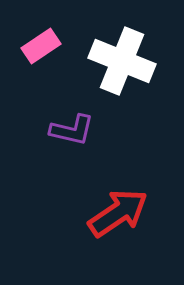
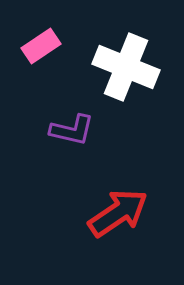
white cross: moved 4 px right, 6 px down
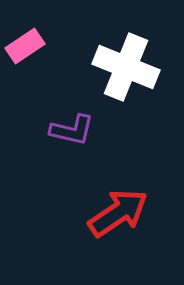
pink rectangle: moved 16 px left
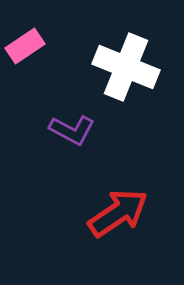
purple L-shape: rotated 15 degrees clockwise
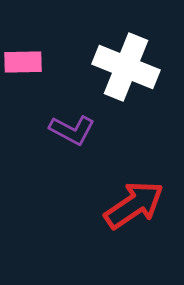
pink rectangle: moved 2 px left, 16 px down; rotated 33 degrees clockwise
red arrow: moved 16 px right, 8 px up
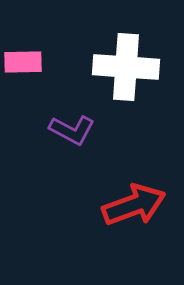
white cross: rotated 18 degrees counterclockwise
red arrow: rotated 14 degrees clockwise
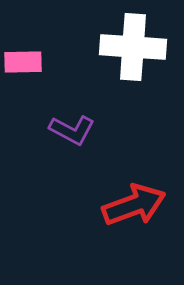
white cross: moved 7 px right, 20 px up
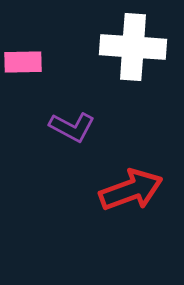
purple L-shape: moved 3 px up
red arrow: moved 3 px left, 15 px up
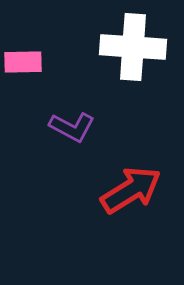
red arrow: rotated 12 degrees counterclockwise
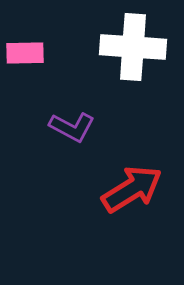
pink rectangle: moved 2 px right, 9 px up
red arrow: moved 1 px right, 1 px up
